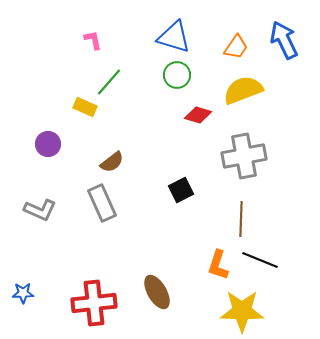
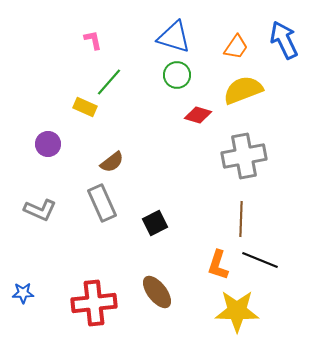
black square: moved 26 px left, 33 px down
brown ellipse: rotated 8 degrees counterclockwise
yellow star: moved 5 px left
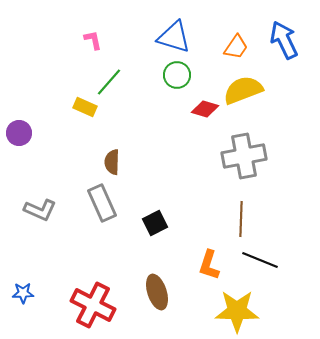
red diamond: moved 7 px right, 6 px up
purple circle: moved 29 px left, 11 px up
brown semicircle: rotated 130 degrees clockwise
orange L-shape: moved 9 px left
brown ellipse: rotated 20 degrees clockwise
red cross: moved 1 px left, 2 px down; rotated 33 degrees clockwise
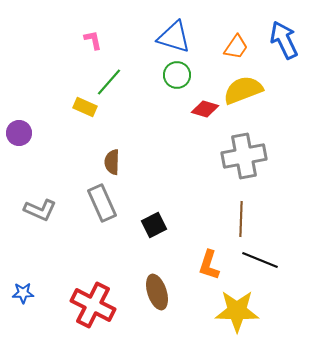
black square: moved 1 px left, 2 px down
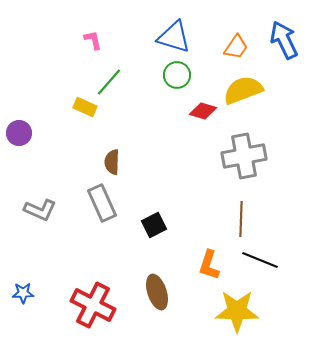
red diamond: moved 2 px left, 2 px down
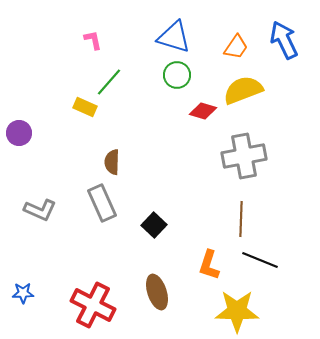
black square: rotated 20 degrees counterclockwise
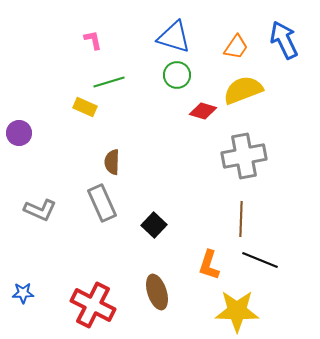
green line: rotated 32 degrees clockwise
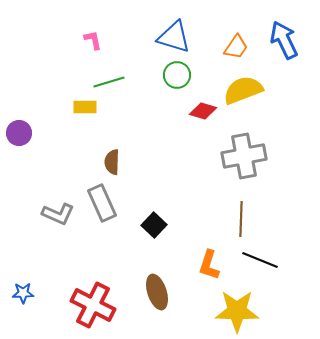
yellow rectangle: rotated 25 degrees counterclockwise
gray L-shape: moved 18 px right, 4 px down
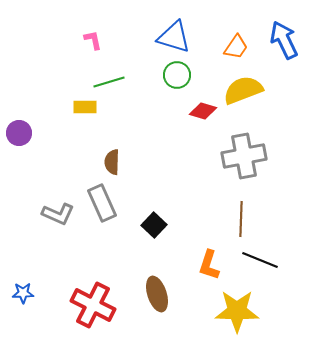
brown ellipse: moved 2 px down
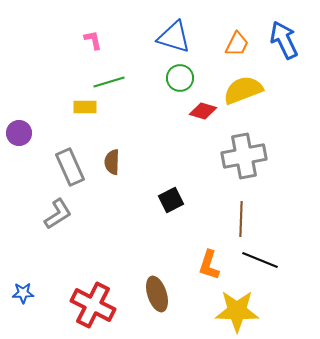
orange trapezoid: moved 1 px right, 3 px up; rotated 8 degrees counterclockwise
green circle: moved 3 px right, 3 px down
gray rectangle: moved 32 px left, 36 px up
gray L-shape: rotated 56 degrees counterclockwise
black square: moved 17 px right, 25 px up; rotated 20 degrees clockwise
